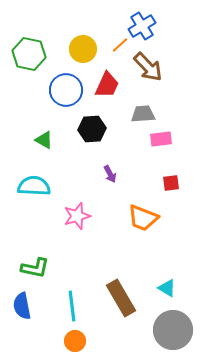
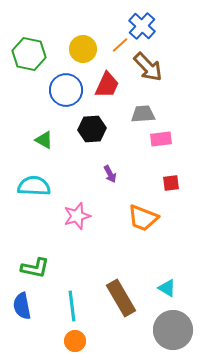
blue cross: rotated 16 degrees counterclockwise
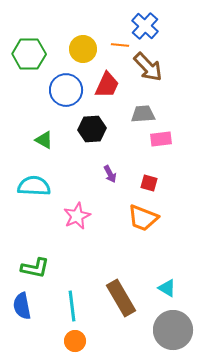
blue cross: moved 3 px right
orange line: rotated 48 degrees clockwise
green hexagon: rotated 12 degrees counterclockwise
red square: moved 22 px left; rotated 24 degrees clockwise
pink star: rotated 8 degrees counterclockwise
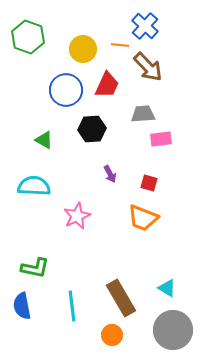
green hexagon: moved 1 px left, 17 px up; rotated 20 degrees clockwise
orange circle: moved 37 px right, 6 px up
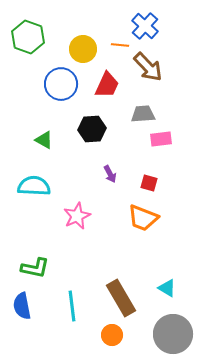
blue circle: moved 5 px left, 6 px up
gray circle: moved 4 px down
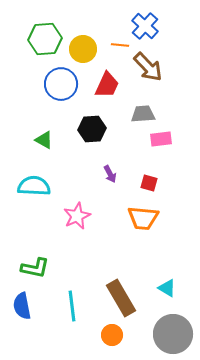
green hexagon: moved 17 px right, 2 px down; rotated 24 degrees counterclockwise
orange trapezoid: rotated 16 degrees counterclockwise
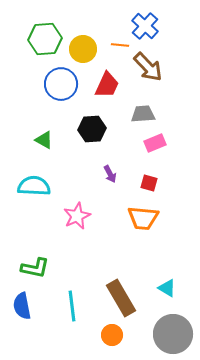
pink rectangle: moved 6 px left, 4 px down; rotated 15 degrees counterclockwise
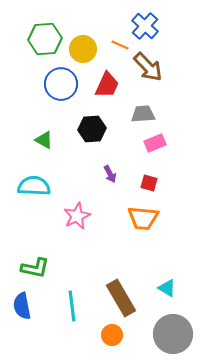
orange line: rotated 18 degrees clockwise
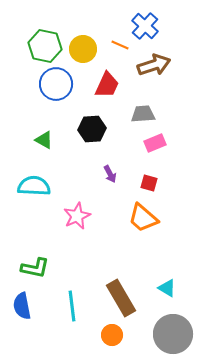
green hexagon: moved 7 px down; rotated 16 degrees clockwise
brown arrow: moved 6 px right, 2 px up; rotated 64 degrees counterclockwise
blue circle: moved 5 px left
orange trapezoid: rotated 36 degrees clockwise
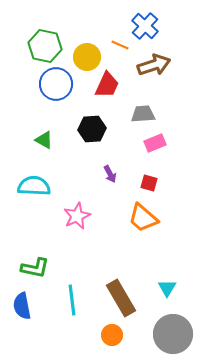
yellow circle: moved 4 px right, 8 px down
cyan triangle: rotated 30 degrees clockwise
cyan line: moved 6 px up
